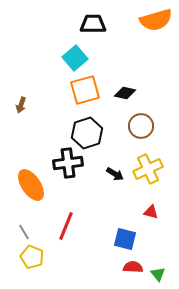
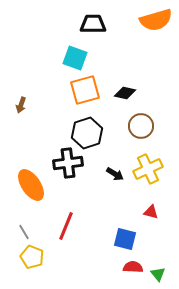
cyan square: rotated 30 degrees counterclockwise
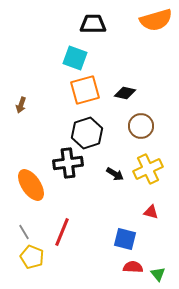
red line: moved 4 px left, 6 px down
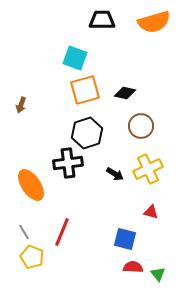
orange semicircle: moved 2 px left, 2 px down
black trapezoid: moved 9 px right, 4 px up
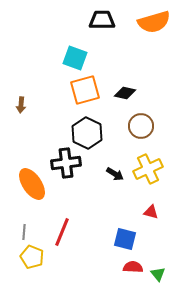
brown arrow: rotated 14 degrees counterclockwise
black hexagon: rotated 16 degrees counterclockwise
black cross: moved 2 px left
orange ellipse: moved 1 px right, 1 px up
gray line: rotated 35 degrees clockwise
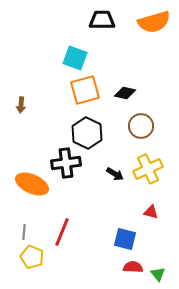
orange ellipse: rotated 32 degrees counterclockwise
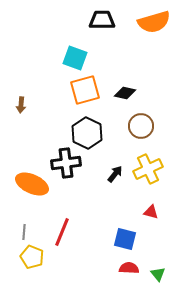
black arrow: rotated 84 degrees counterclockwise
red semicircle: moved 4 px left, 1 px down
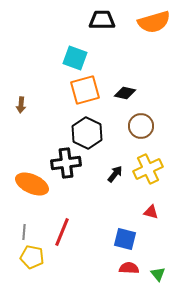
yellow pentagon: rotated 10 degrees counterclockwise
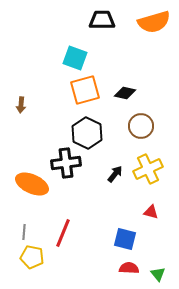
red line: moved 1 px right, 1 px down
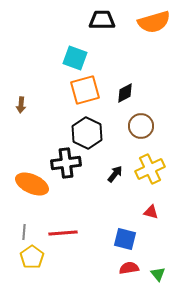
black diamond: rotated 40 degrees counterclockwise
yellow cross: moved 2 px right
red line: rotated 64 degrees clockwise
yellow pentagon: rotated 25 degrees clockwise
red semicircle: rotated 12 degrees counterclockwise
